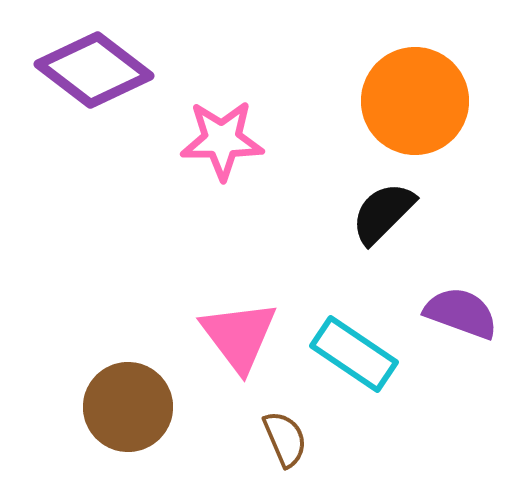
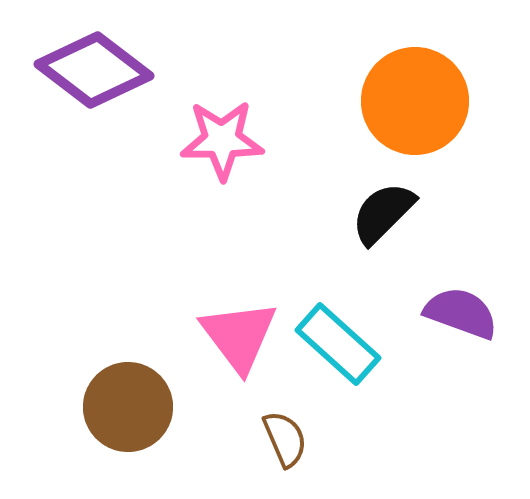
cyan rectangle: moved 16 px left, 10 px up; rotated 8 degrees clockwise
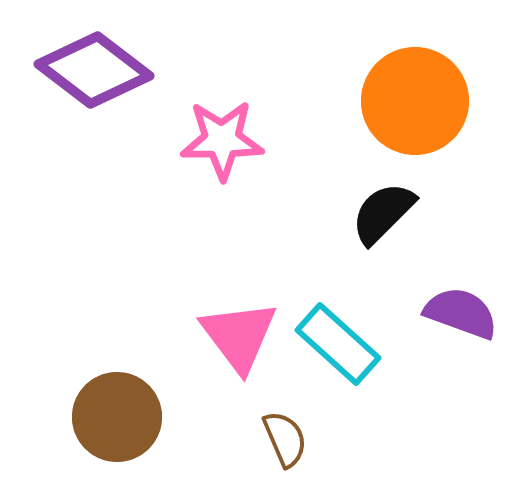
brown circle: moved 11 px left, 10 px down
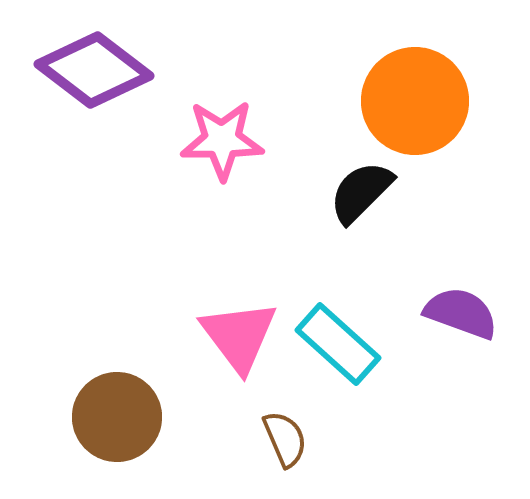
black semicircle: moved 22 px left, 21 px up
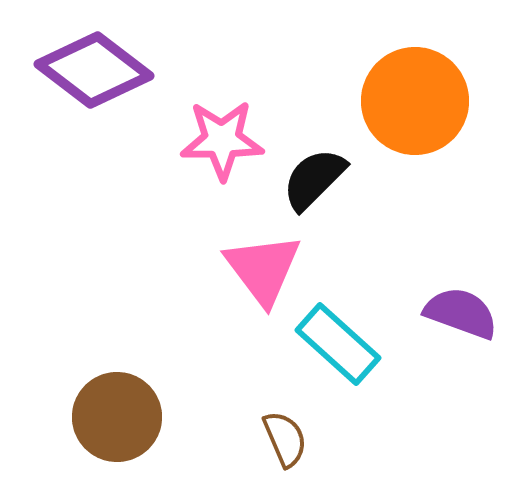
black semicircle: moved 47 px left, 13 px up
pink triangle: moved 24 px right, 67 px up
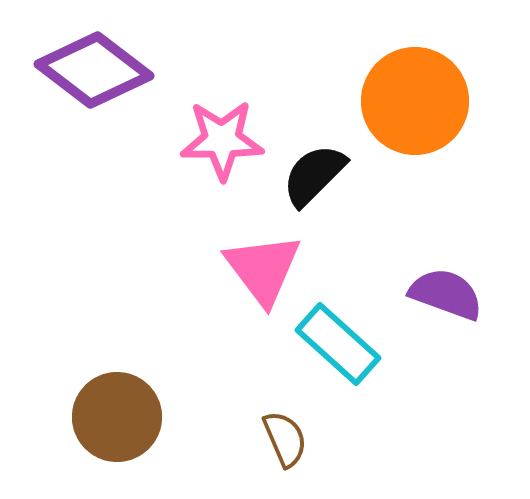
black semicircle: moved 4 px up
purple semicircle: moved 15 px left, 19 px up
